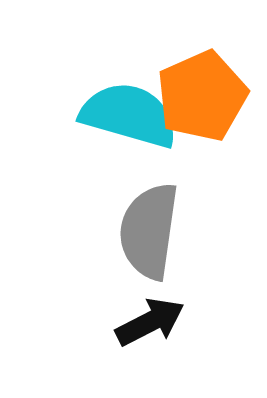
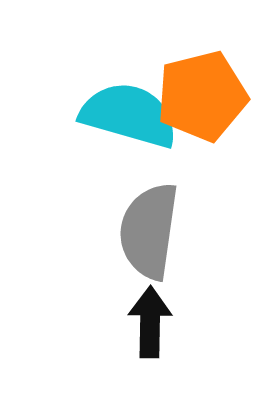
orange pentagon: rotated 10 degrees clockwise
black arrow: rotated 62 degrees counterclockwise
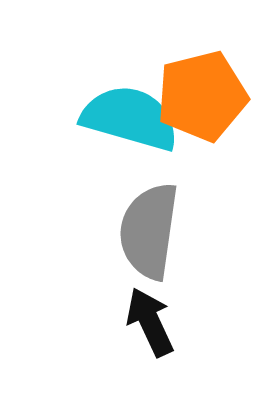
cyan semicircle: moved 1 px right, 3 px down
black arrow: rotated 26 degrees counterclockwise
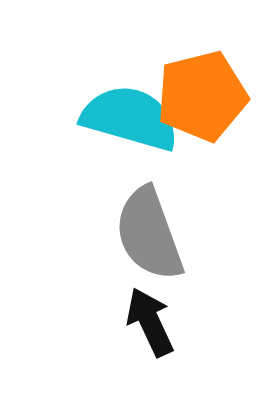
gray semicircle: moved 3 px down; rotated 28 degrees counterclockwise
